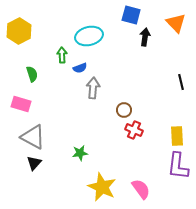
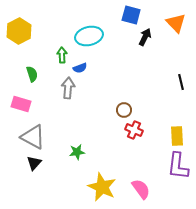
black arrow: rotated 18 degrees clockwise
gray arrow: moved 25 px left
green star: moved 3 px left, 1 px up
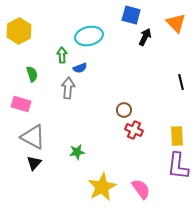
yellow star: rotated 20 degrees clockwise
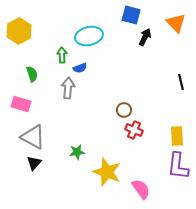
yellow star: moved 5 px right, 15 px up; rotated 24 degrees counterclockwise
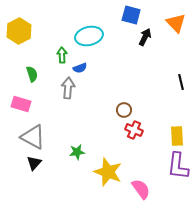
yellow star: moved 1 px right
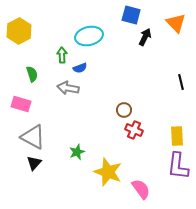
gray arrow: rotated 85 degrees counterclockwise
green star: rotated 14 degrees counterclockwise
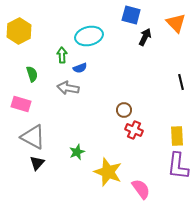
black triangle: moved 3 px right
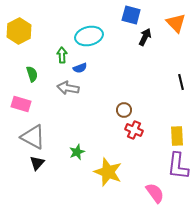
pink semicircle: moved 14 px right, 4 px down
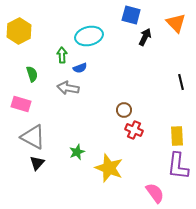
yellow star: moved 1 px right, 4 px up
